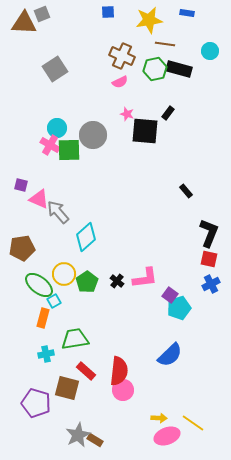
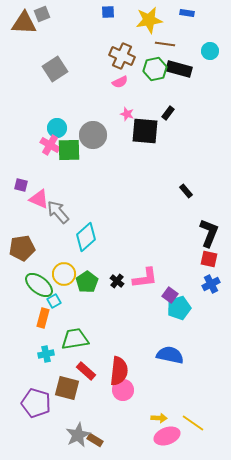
blue semicircle at (170, 355): rotated 124 degrees counterclockwise
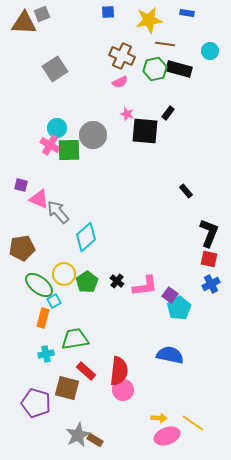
pink L-shape at (145, 278): moved 8 px down
cyan pentagon at (179, 308): rotated 15 degrees counterclockwise
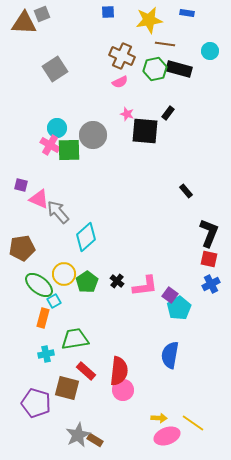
blue semicircle at (170, 355): rotated 92 degrees counterclockwise
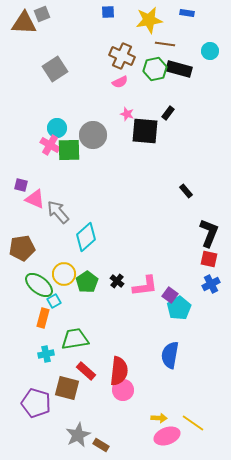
pink triangle at (39, 199): moved 4 px left
brown rectangle at (95, 440): moved 6 px right, 5 px down
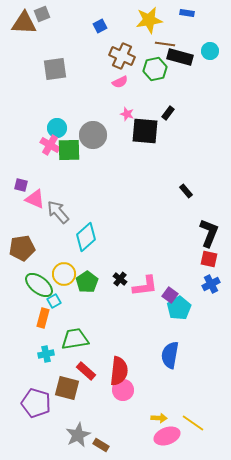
blue square at (108, 12): moved 8 px left, 14 px down; rotated 24 degrees counterclockwise
gray square at (55, 69): rotated 25 degrees clockwise
black rectangle at (179, 69): moved 1 px right, 12 px up
black cross at (117, 281): moved 3 px right, 2 px up
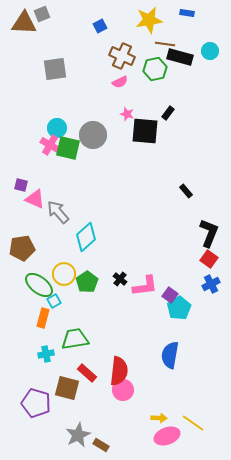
green square at (69, 150): moved 1 px left, 2 px up; rotated 15 degrees clockwise
red square at (209, 259): rotated 24 degrees clockwise
red rectangle at (86, 371): moved 1 px right, 2 px down
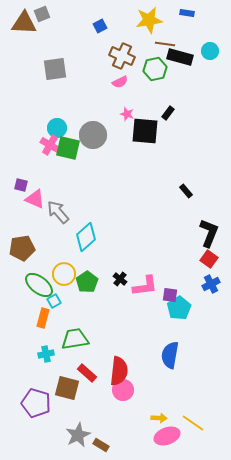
purple square at (170, 295): rotated 28 degrees counterclockwise
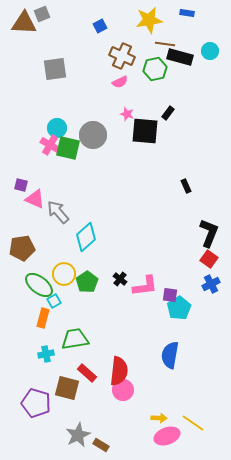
black rectangle at (186, 191): moved 5 px up; rotated 16 degrees clockwise
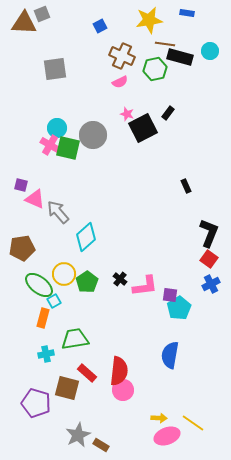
black square at (145, 131): moved 2 px left, 3 px up; rotated 32 degrees counterclockwise
